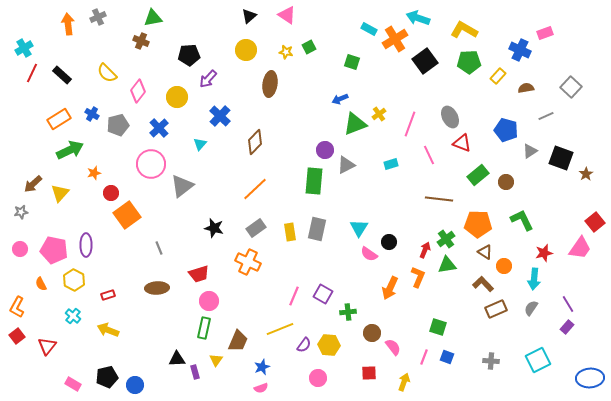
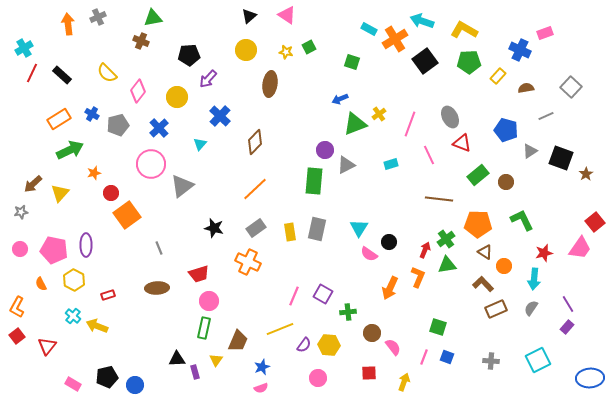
cyan arrow at (418, 18): moved 4 px right, 3 px down
yellow arrow at (108, 330): moved 11 px left, 4 px up
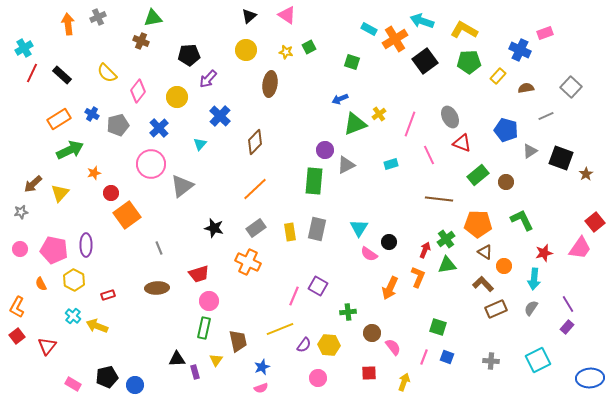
purple square at (323, 294): moved 5 px left, 8 px up
brown trapezoid at (238, 341): rotated 35 degrees counterclockwise
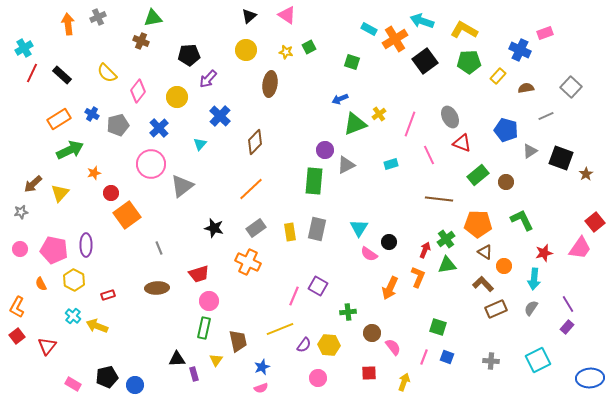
orange line at (255, 189): moved 4 px left
purple rectangle at (195, 372): moved 1 px left, 2 px down
